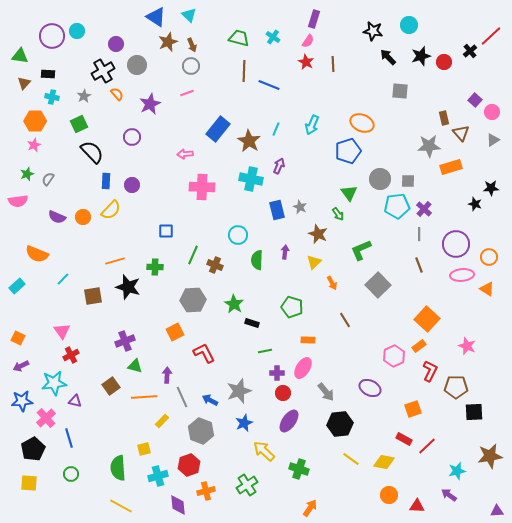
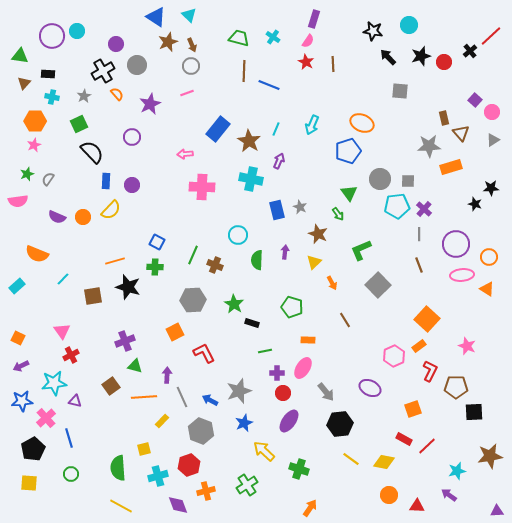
purple arrow at (279, 166): moved 5 px up
blue square at (166, 231): moved 9 px left, 11 px down; rotated 28 degrees clockwise
purple diamond at (178, 505): rotated 15 degrees counterclockwise
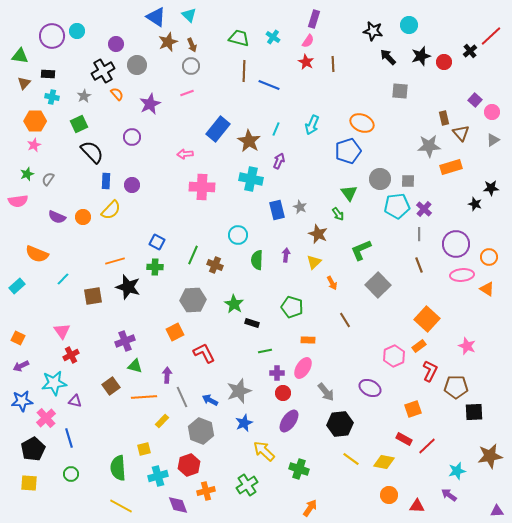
purple arrow at (285, 252): moved 1 px right, 3 px down
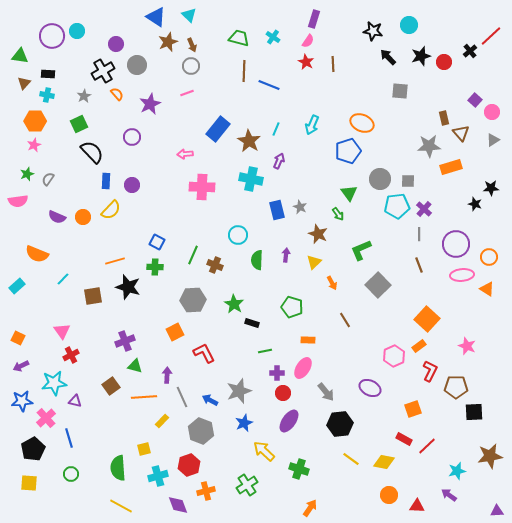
cyan cross at (52, 97): moved 5 px left, 2 px up
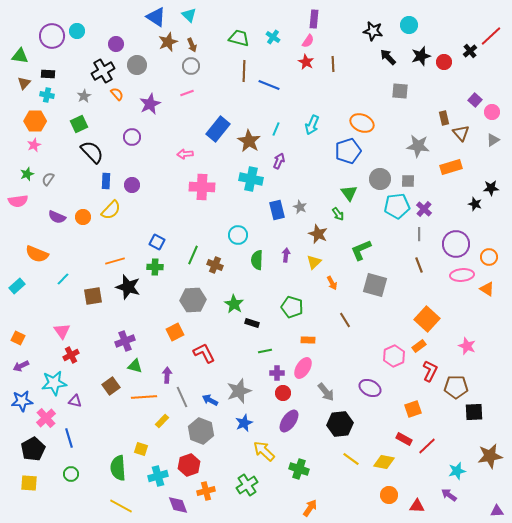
purple rectangle at (314, 19): rotated 12 degrees counterclockwise
gray star at (429, 146): moved 11 px left; rotated 10 degrees clockwise
gray square at (378, 285): moved 3 px left; rotated 30 degrees counterclockwise
yellow square at (144, 449): moved 3 px left; rotated 32 degrees clockwise
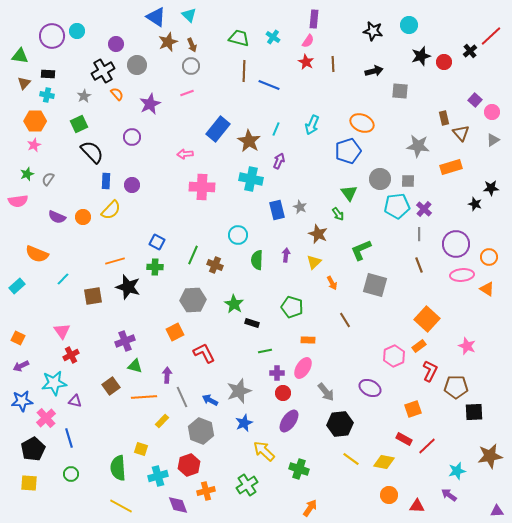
black arrow at (388, 57): moved 14 px left, 14 px down; rotated 120 degrees clockwise
